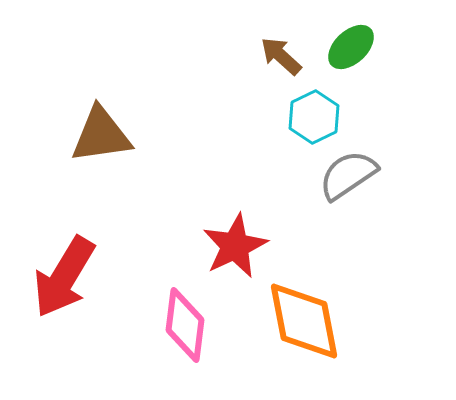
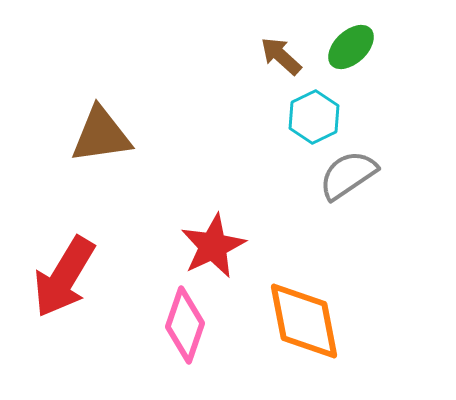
red star: moved 22 px left
pink diamond: rotated 12 degrees clockwise
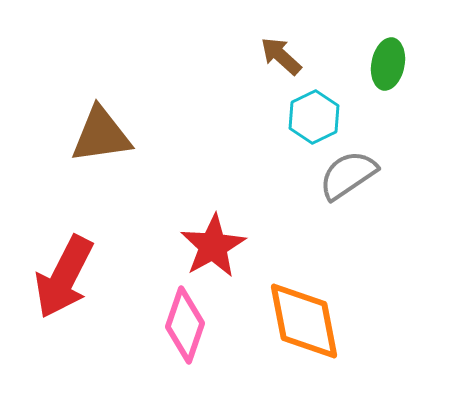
green ellipse: moved 37 px right, 17 px down; rotated 36 degrees counterclockwise
red star: rotated 4 degrees counterclockwise
red arrow: rotated 4 degrees counterclockwise
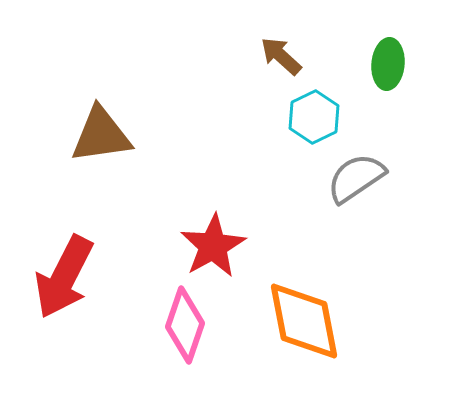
green ellipse: rotated 6 degrees counterclockwise
gray semicircle: moved 8 px right, 3 px down
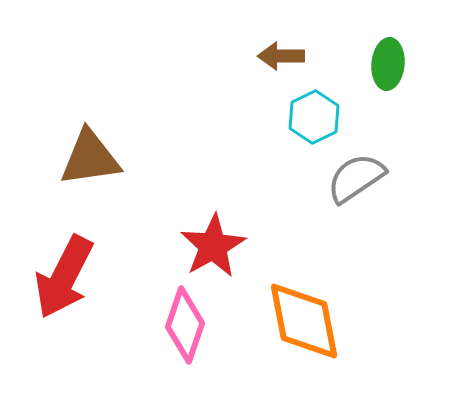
brown arrow: rotated 42 degrees counterclockwise
brown triangle: moved 11 px left, 23 px down
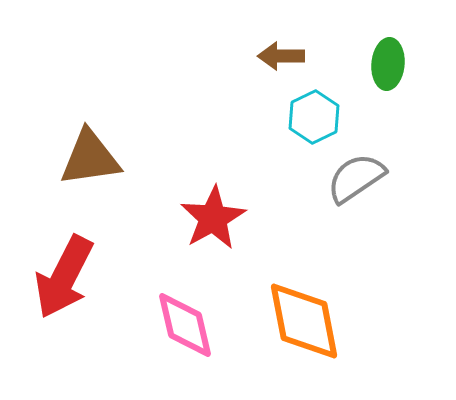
red star: moved 28 px up
pink diamond: rotated 32 degrees counterclockwise
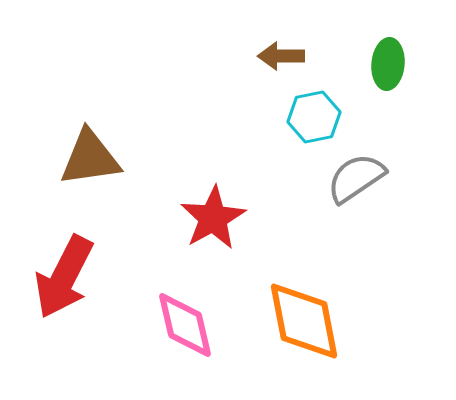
cyan hexagon: rotated 15 degrees clockwise
